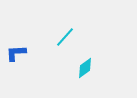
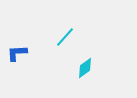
blue L-shape: moved 1 px right
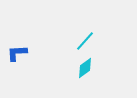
cyan line: moved 20 px right, 4 px down
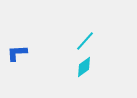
cyan diamond: moved 1 px left, 1 px up
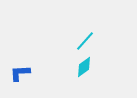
blue L-shape: moved 3 px right, 20 px down
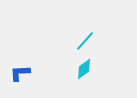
cyan diamond: moved 2 px down
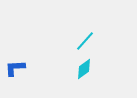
blue L-shape: moved 5 px left, 5 px up
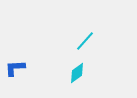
cyan diamond: moved 7 px left, 4 px down
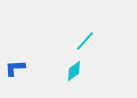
cyan diamond: moved 3 px left, 2 px up
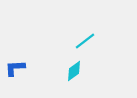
cyan line: rotated 10 degrees clockwise
